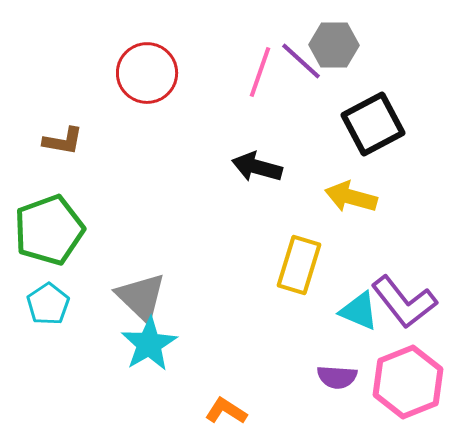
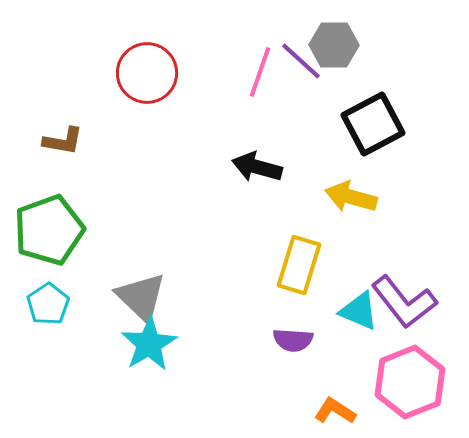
purple semicircle: moved 44 px left, 37 px up
pink hexagon: moved 2 px right
orange L-shape: moved 109 px right
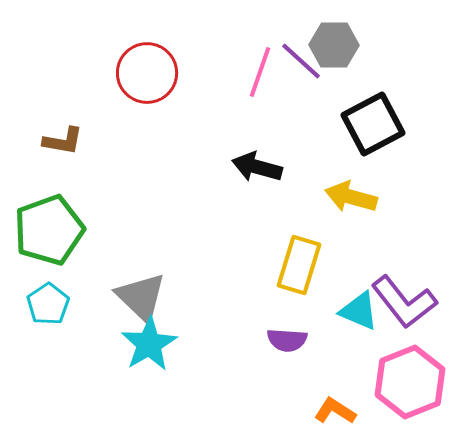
purple semicircle: moved 6 px left
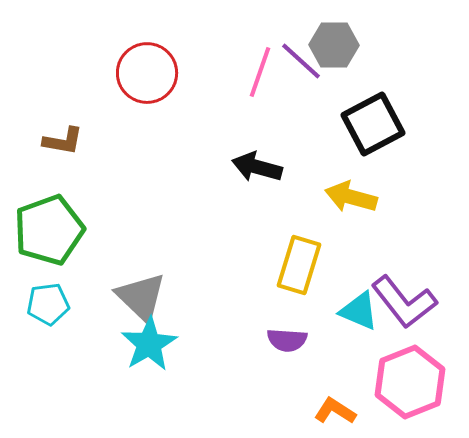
cyan pentagon: rotated 27 degrees clockwise
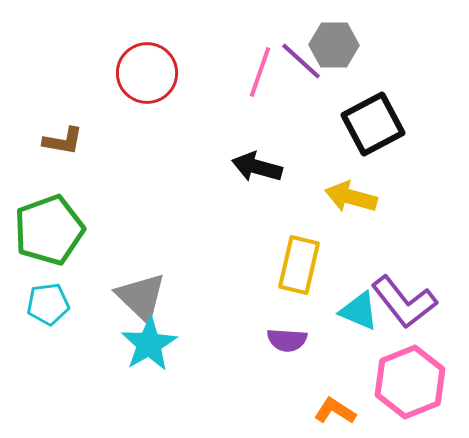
yellow rectangle: rotated 4 degrees counterclockwise
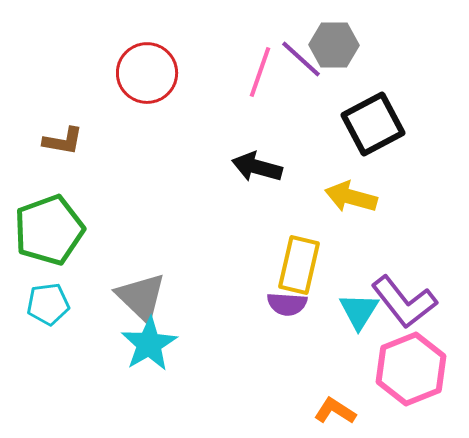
purple line: moved 2 px up
cyan triangle: rotated 39 degrees clockwise
purple semicircle: moved 36 px up
pink hexagon: moved 1 px right, 13 px up
